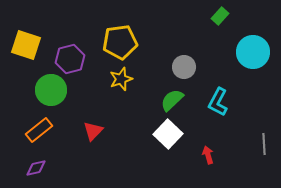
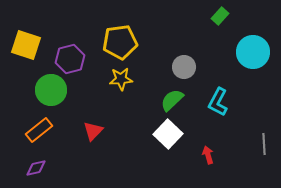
yellow star: rotated 15 degrees clockwise
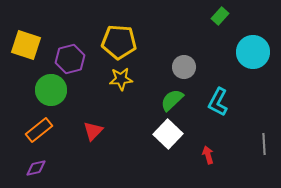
yellow pentagon: moved 1 px left; rotated 12 degrees clockwise
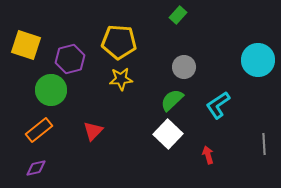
green rectangle: moved 42 px left, 1 px up
cyan circle: moved 5 px right, 8 px down
cyan L-shape: moved 3 px down; rotated 28 degrees clockwise
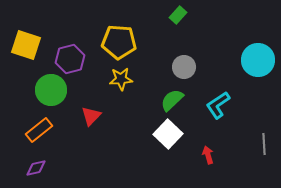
red triangle: moved 2 px left, 15 px up
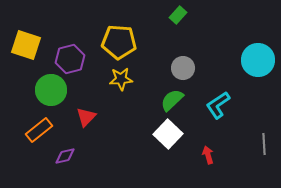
gray circle: moved 1 px left, 1 px down
red triangle: moved 5 px left, 1 px down
purple diamond: moved 29 px right, 12 px up
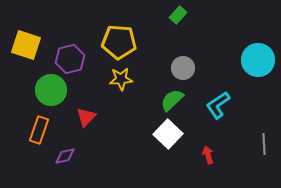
orange rectangle: rotated 32 degrees counterclockwise
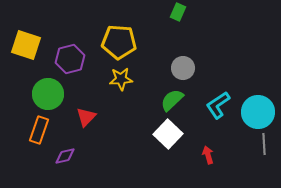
green rectangle: moved 3 px up; rotated 18 degrees counterclockwise
cyan circle: moved 52 px down
green circle: moved 3 px left, 4 px down
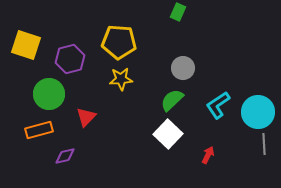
green circle: moved 1 px right
orange rectangle: rotated 56 degrees clockwise
red arrow: rotated 42 degrees clockwise
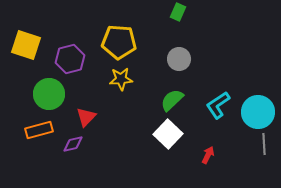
gray circle: moved 4 px left, 9 px up
purple diamond: moved 8 px right, 12 px up
